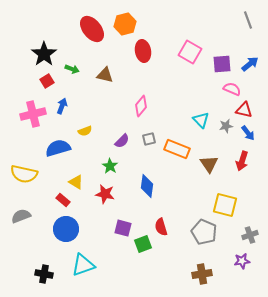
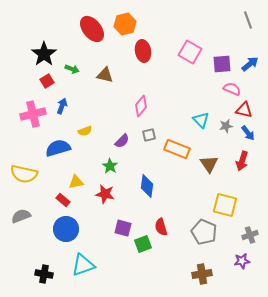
gray square at (149, 139): moved 4 px up
yellow triangle at (76, 182): rotated 42 degrees counterclockwise
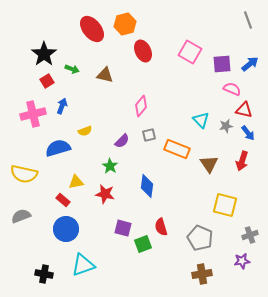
red ellipse at (143, 51): rotated 15 degrees counterclockwise
gray pentagon at (204, 232): moved 4 px left, 6 px down
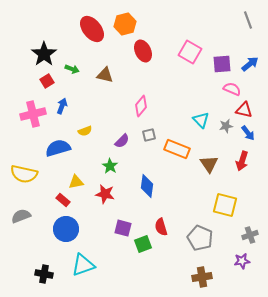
brown cross at (202, 274): moved 3 px down
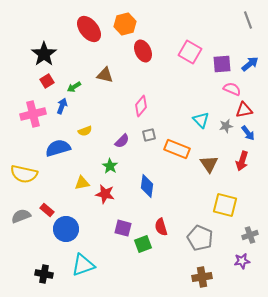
red ellipse at (92, 29): moved 3 px left
green arrow at (72, 69): moved 2 px right, 18 px down; rotated 128 degrees clockwise
red triangle at (244, 110): rotated 24 degrees counterclockwise
yellow triangle at (76, 182): moved 6 px right, 1 px down
red rectangle at (63, 200): moved 16 px left, 10 px down
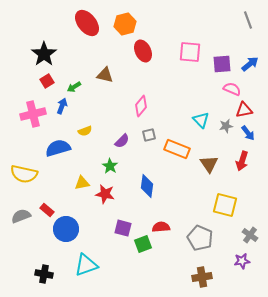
red ellipse at (89, 29): moved 2 px left, 6 px up
pink square at (190, 52): rotated 25 degrees counterclockwise
red semicircle at (161, 227): rotated 102 degrees clockwise
gray cross at (250, 235): rotated 35 degrees counterclockwise
cyan triangle at (83, 265): moved 3 px right
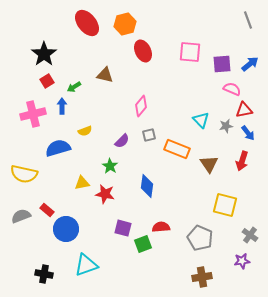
blue arrow at (62, 106): rotated 21 degrees counterclockwise
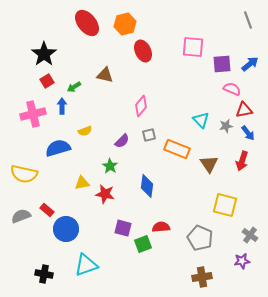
pink square at (190, 52): moved 3 px right, 5 px up
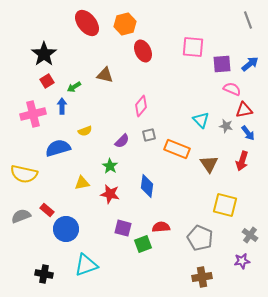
gray star at (226, 126): rotated 24 degrees clockwise
red star at (105, 194): moved 5 px right
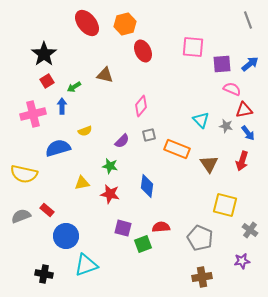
green star at (110, 166): rotated 21 degrees counterclockwise
blue circle at (66, 229): moved 7 px down
gray cross at (250, 235): moved 5 px up
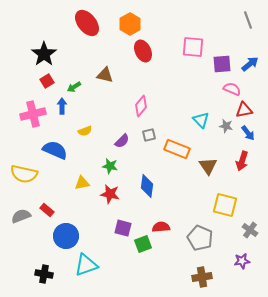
orange hexagon at (125, 24): moved 5 px right; rotated 15 degrees counterclockwise
blue semicircle at (58, 148): moved 3 px left, 2 px down; rotated 40 degrees clockwise
brown triangle at (209, 164): moved 1 px left, 2 px down
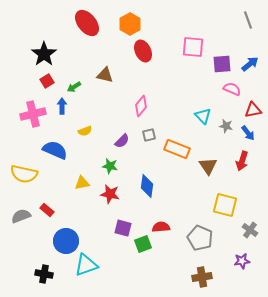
red triangle at (244, 110): moved 9 px right
cyan triangle at (201, 120): moved 2 px right, 4 px up
blue circle at (66, 236): moved 5 px down
